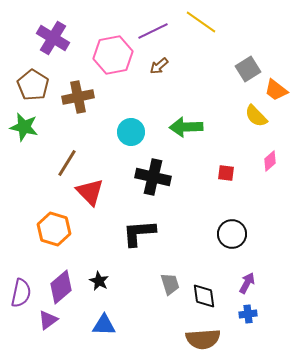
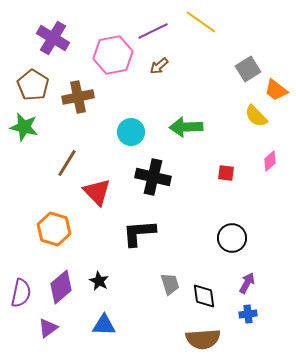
red triangle: moved 7 px right
black circle: moved 4 px down
purple triangle: moved 8 px down
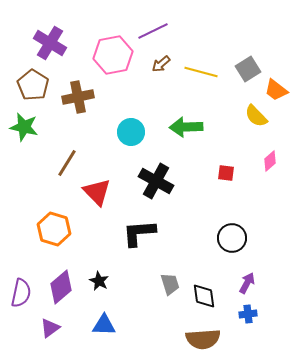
yellow line: moved 50 px down; rotated 20 degrees counterclockwise
purple cross: moved 3 px left, 5 px down
brown arrow: moved 2 px right, 2 px up
black cross: moved 3 px right, 4 px down; rotated 16 degrees clockwise
purple triangle: moved 2 px right
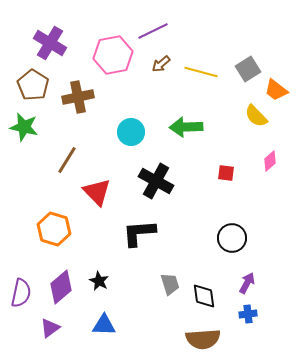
brown line: moved 3 px up
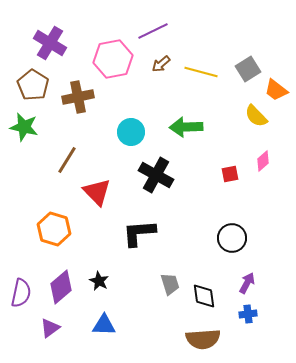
pink hexagon: moved 4 px down
pink diamond: moved 7 px left
red square: moved 4 px right, 1 px down; rotated 18 degrees counterclockwise
black cross: moved 6 px up
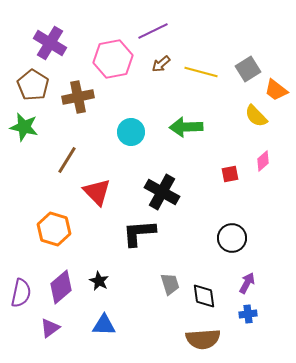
black cross: moved 6 px right, 17 px down
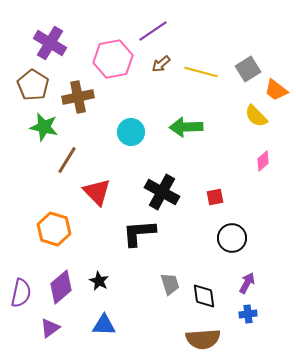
purple line: rotated 8 degrees counterclockwise
green star: moved 20 px right
red square: moved 15 px left, 23 px down
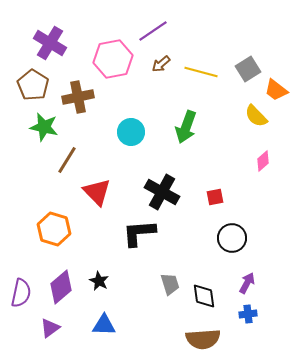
green arrow: rotated 68 degrees counterclockwise
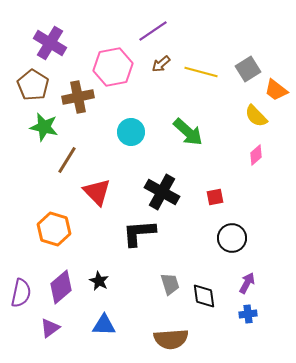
pink hexagon: moved 8 px down
green arrow: moved 2 px right, 5 px down; rotated 68 degrees counterclockwise
pink diamond: moved 7 px left, 6 px up
brown semicircle: moved 32 px left
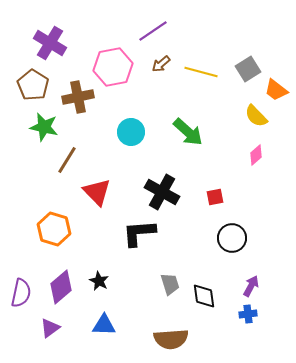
purple arrow: moved 4 px right, 3 px down
